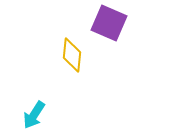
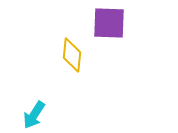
purple square: rotated 21 degrees counterclockwise
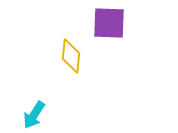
yellow diamond: moved 1 px left, 1 px down
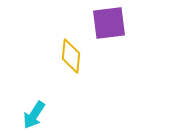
purple square: rotated 9 degrees counterclockwise
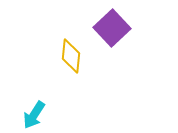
purple square: moved 3 px right, 5 px down; rotated 36 degrees counterclockwise
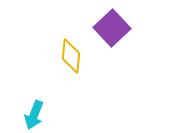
cyan arrow: rotated 12 degrees counterclockwise
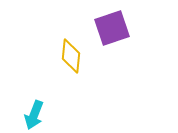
purple square: rotated 24 degrees clockwise
